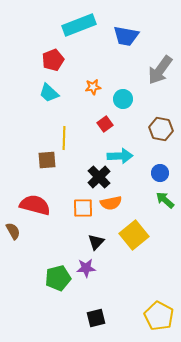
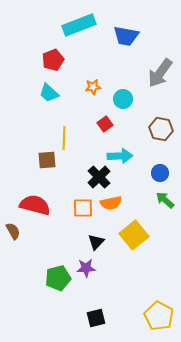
gray arrow: moved 3 px down
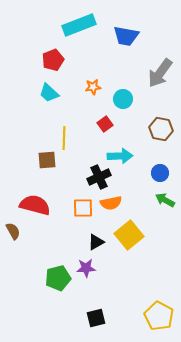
black cross: rotated 20 degrees clockwise
green arrow: rotated 12 degrees counterclockwise
yellow square: moved 5 px left
black triangle: rotated 18 degrees clockwise
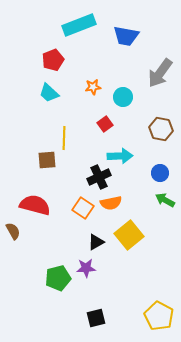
cyan circle: moved 2 px up
orange square: rotated 35 degrees clockwise
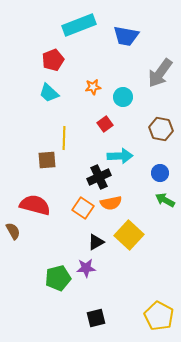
yellow square: rotated 8 degrees counterclockwise
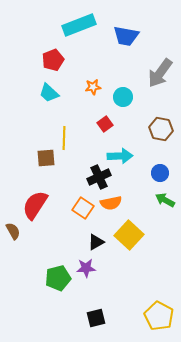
brown square: moved 1 px left, 2 px up
red semicircle: rotated 72 degrees counterclockwise
